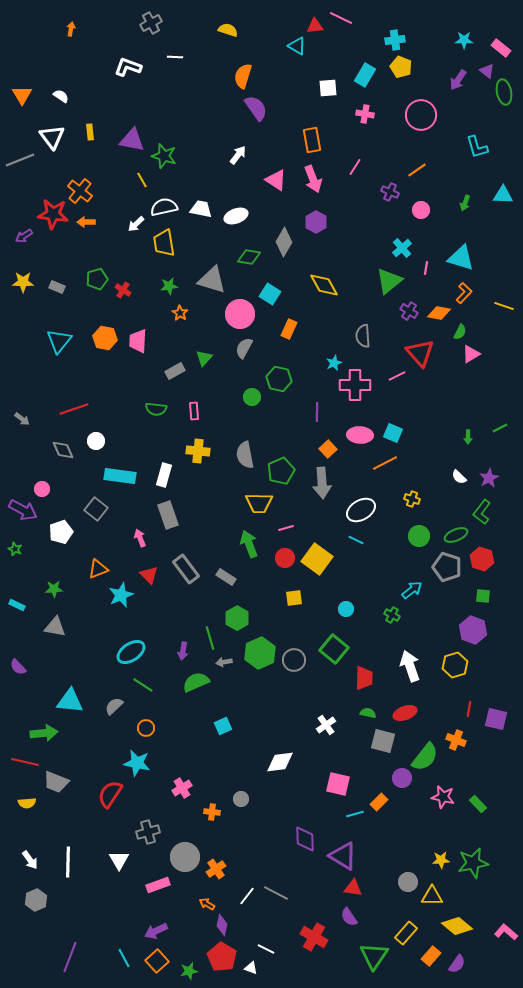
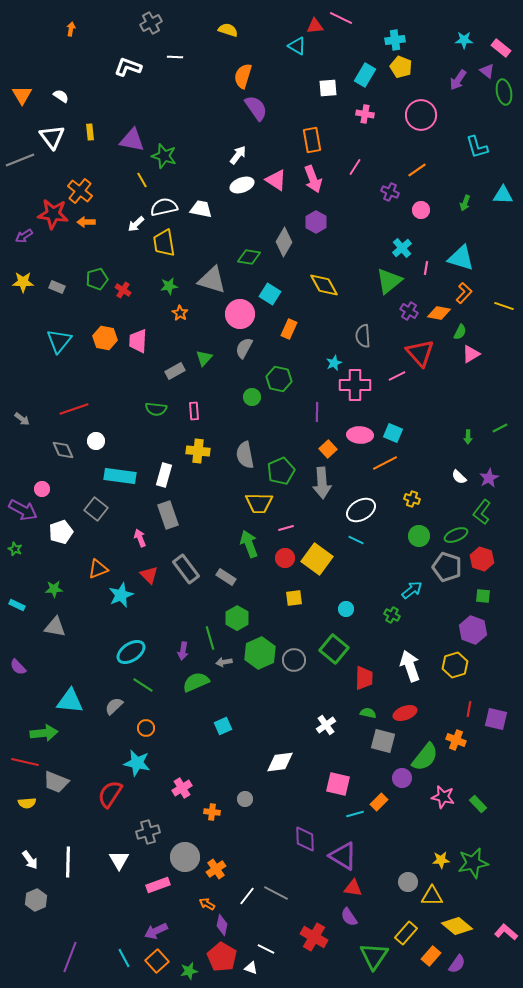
white ellipse at (236, 216): moved 6 px right, 31 px up
gray circle at (241, 799): moved 4 px right
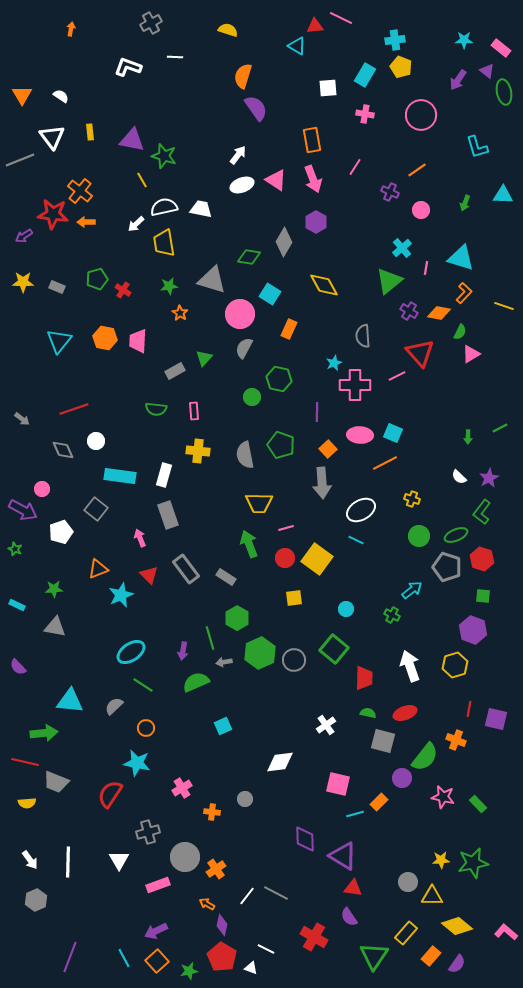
green pentagon at (281, 471): moved 26 px up; rotated 28 degrees counterclockwise
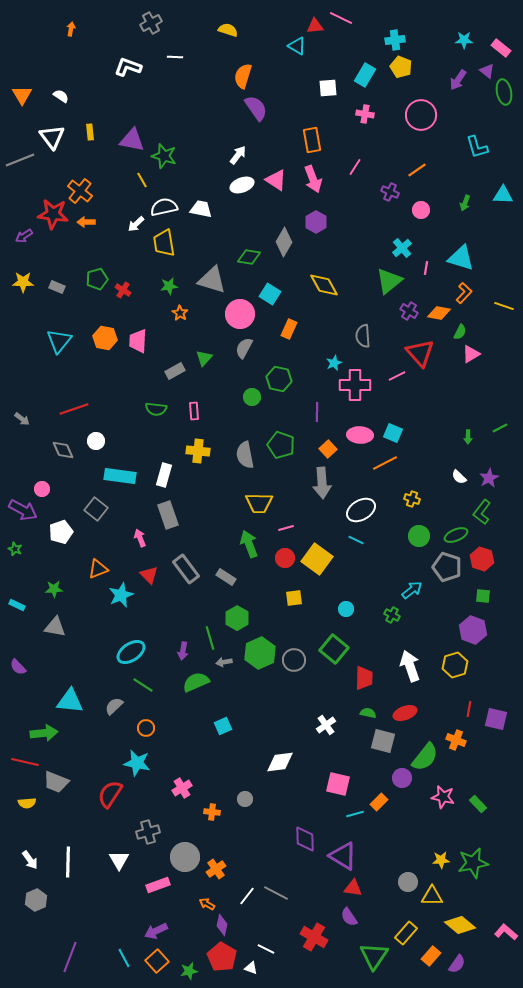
yellow diamond at (457, 926): moved 3 px right, 1 px up
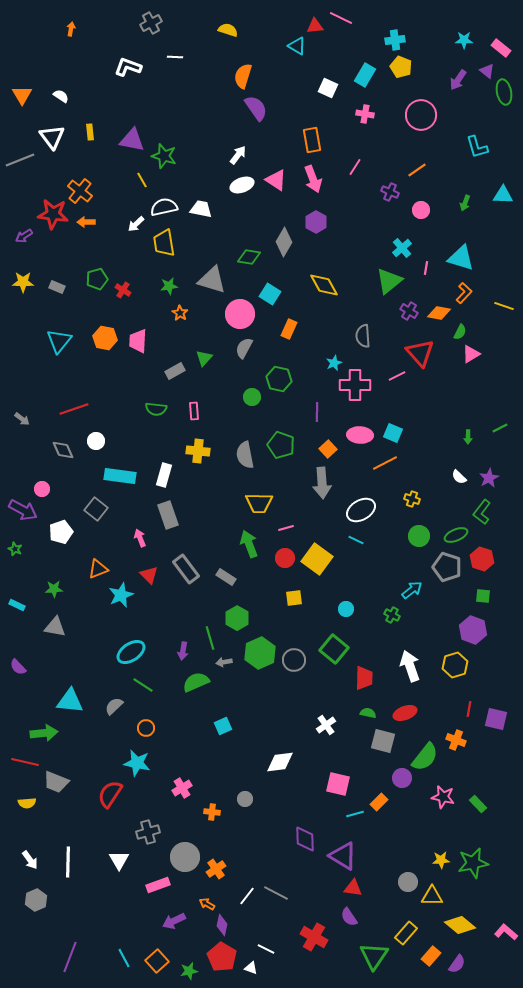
white square at (328, 88): rotated 30 degrees clockwise
purple arrow at (156, 931): moved 18 px right, 10 px up
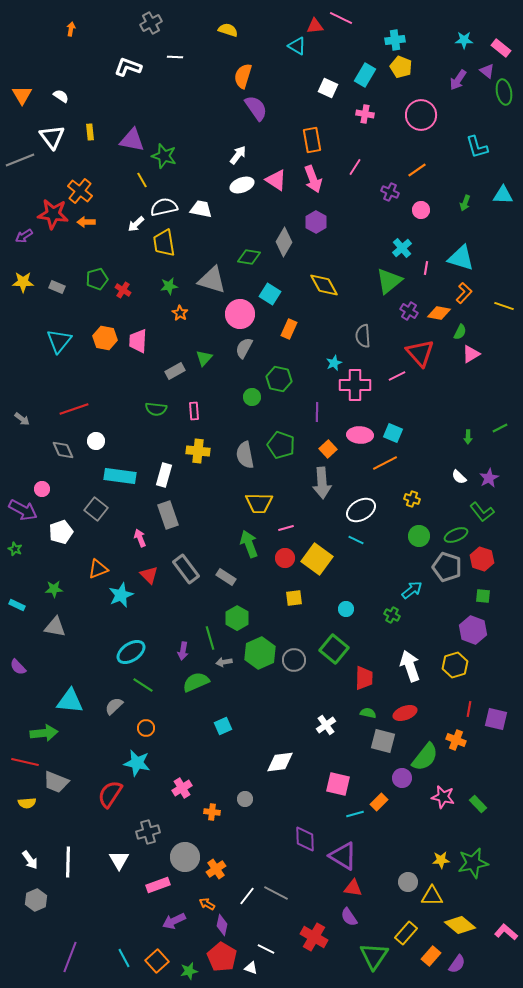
green L-shape at (482, 512): rotated 75 degrees counterclockwise
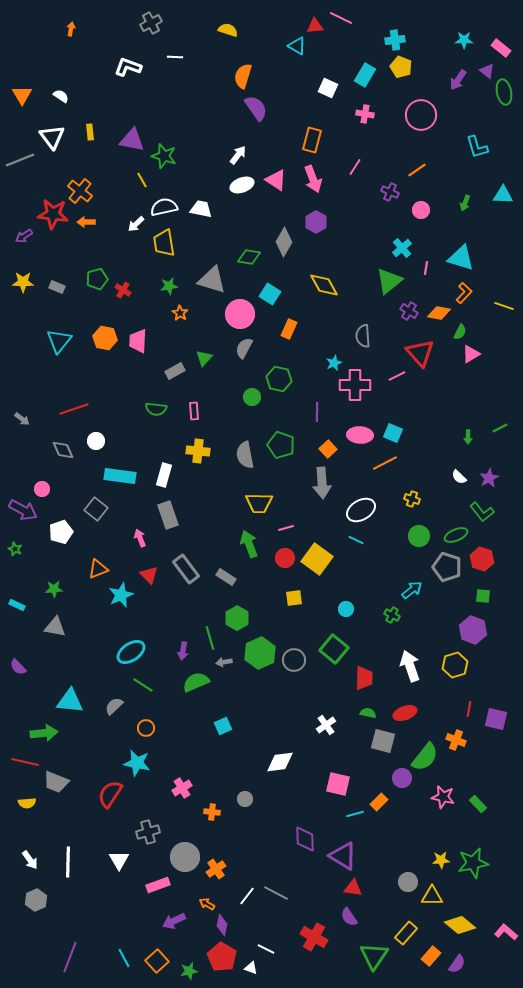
orange rectangle at (312, 140): rotated 25 degrees clockwise
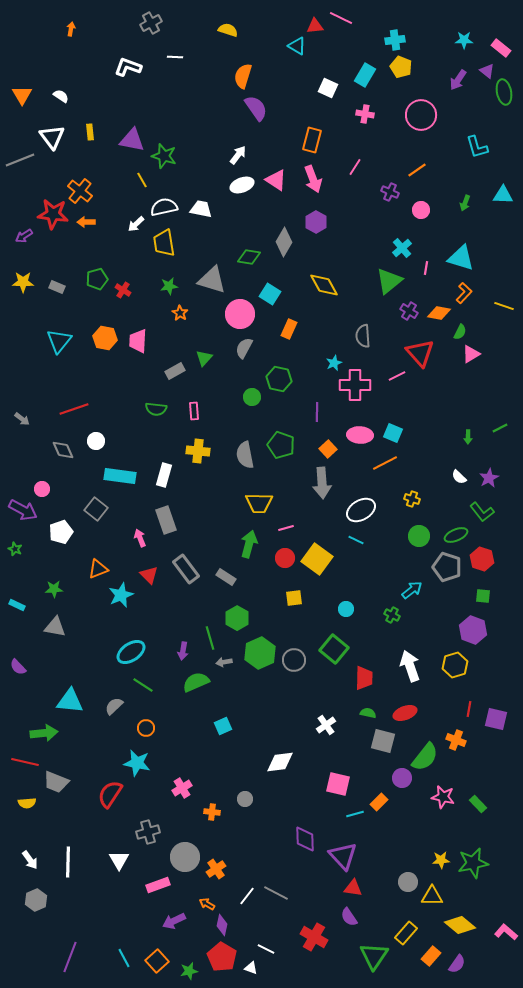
gray rectangle at (168, 515): moved 2 px left, 5 px down
green arrow at (249, 544): rotated 36 degrees clockwise
purple triangle at (343, 856): rotated 16 degrees clockwise
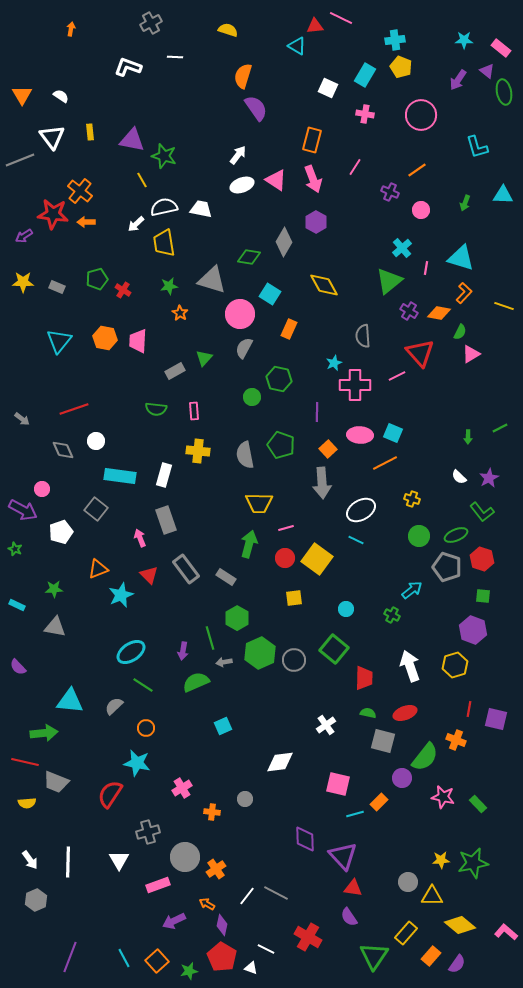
red cross at (314, 937): moved 6 px left
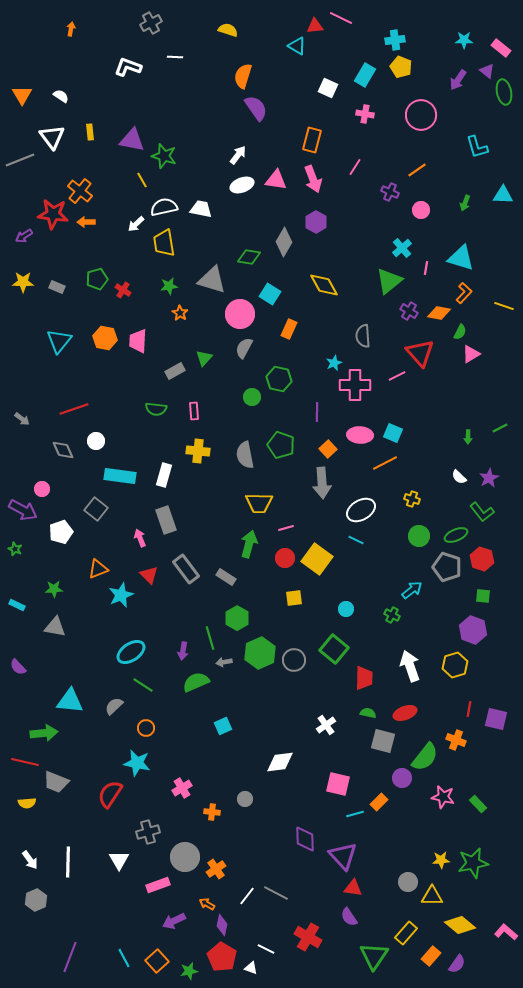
pink triangle at (276, 180): rotated 25 degrees counterclockwise
